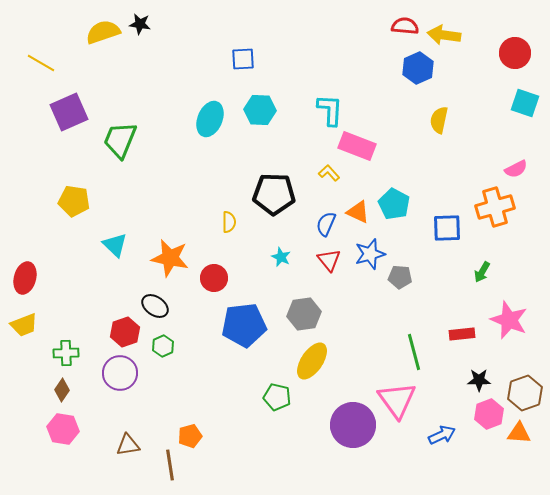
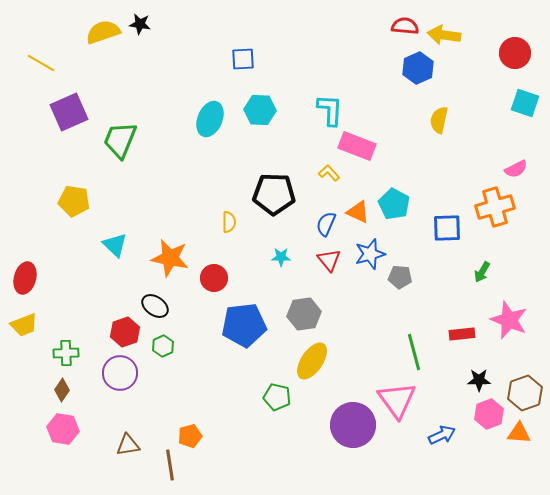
cyan star at (281, 257): rotated 24 degrees counterclockwise
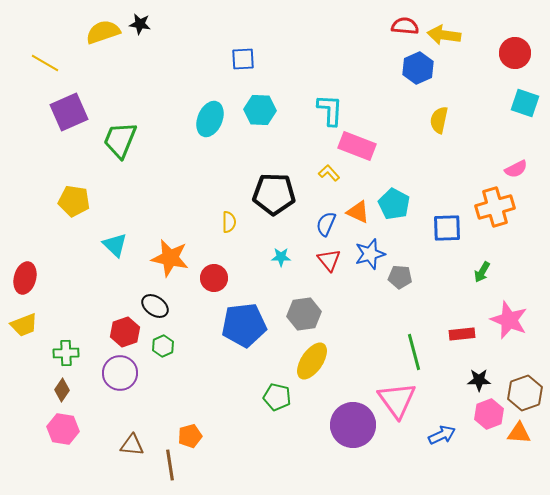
yellow line at (41, 63): moved 4 px right
brown triangle at (128, 445): moved 4 px right; rotated 15 degrees clockwise
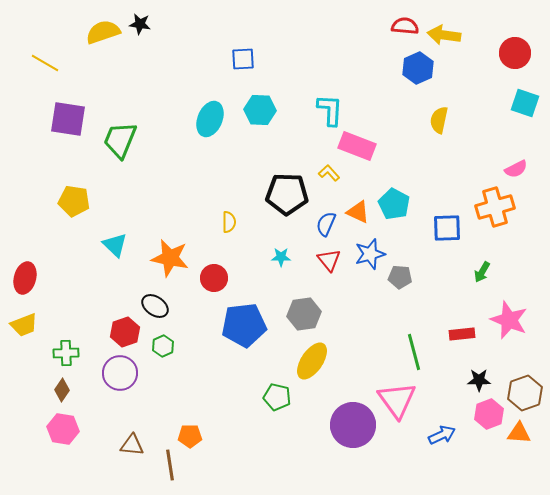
purple square at (69, 112): moved 1 px left, 7 px down; rotated 33 degrees clockwise
black pentagon at (274, 194): moved 13 px right
orange pentagon at (190, 436): rotated 15 degrees clockwise
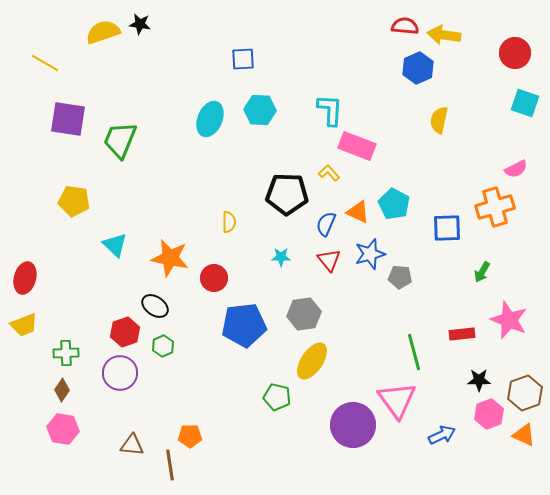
orange triangle at (519, 433): moved 5 px right, 2 px down; rotated 20 degrees clockwise
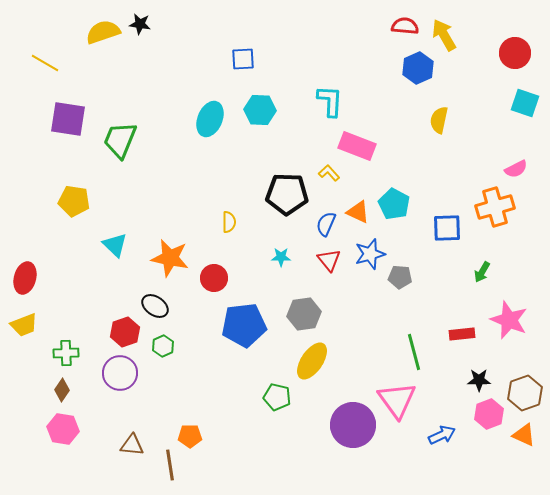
yellow arrow at (444, 35): rotated 52 degrees clockwise
cyan L-shape at (330, 110): moved 9 px up
